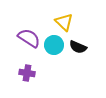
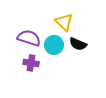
purple semicircle: rotated 15 degrees counterclockwise
black semicircle: moved 3 px up
purple cross: moved 4 px right, 10 px up
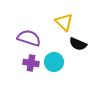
cyan circle: moved 17 px down
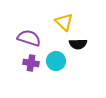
black semicircle: rotated 24 degrees counterclockwise
cyan circle: moved 2 px right, 1 px up
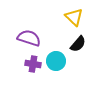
yellow triangle: moved 10 px right, 5 px up
black semicircle: rotated 48 degrees counterclockwise
purple cross: moved 2 px right, 1 px down
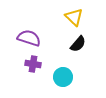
cyan circle: moved 7 px right, 16 px down
